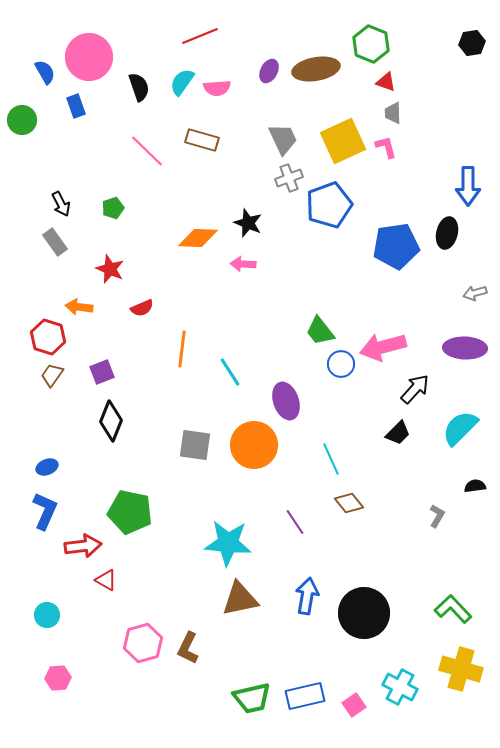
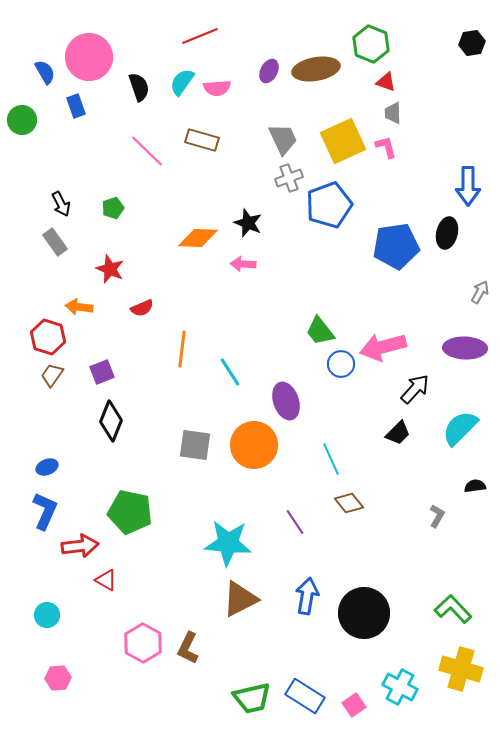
gray arrow at (475, 293): moved 5 px right, 1 px up; rotated 135 degrees clockwise
red arrow at (83, 546): moved 3 px left
brown triangle at (240, 599): rotated 15 degrees counterclockwise
pink hexagon at (143, 643): rotated 15 degrees counterclockwise
blue rectangle at (305, 696): rotated 45 degrees clockwise
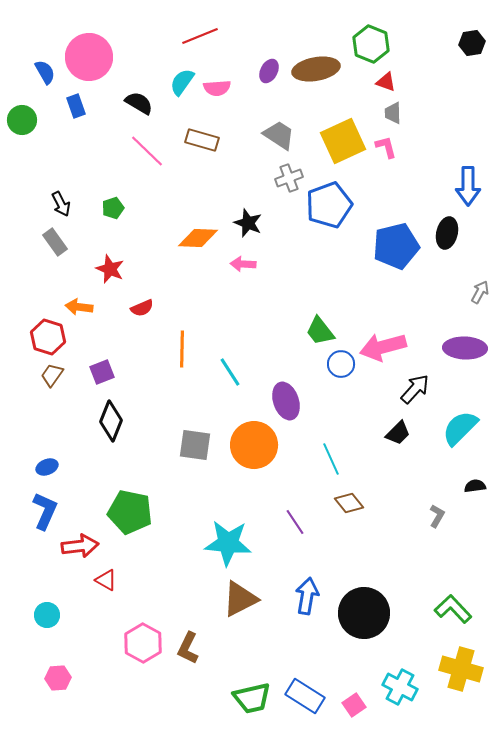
black semicircle at (139, 87): moved 16 px down; rotated 40 degrees counterclockwise
gray trapezoid at (283, 139): moved 4 px left, 4 px up; rotated 32 degrees counterclockwise
blue pentagon at (396, 246): rotated 6 degrees counterclockwise
orange line at (182, 349): rotated 6 degrees counterclockwise
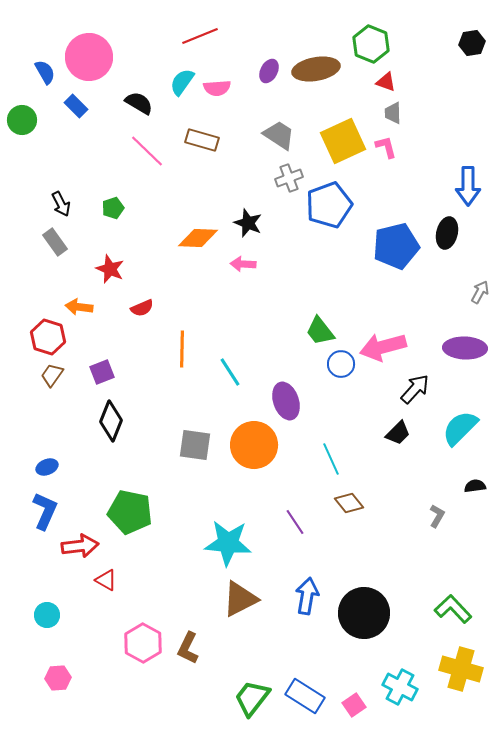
blue rectangle at (76, 106): rotated 25 degrees counterclockwise
green trapezoid at (252, 698): rotated 141 degrees clockwise
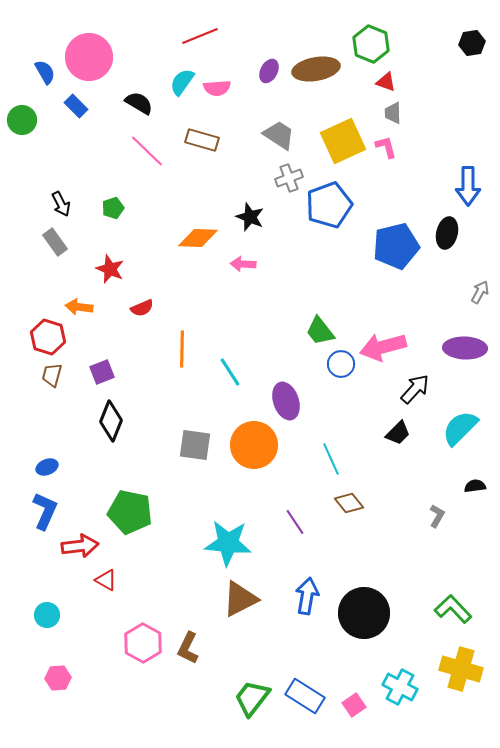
black star at (248, 223): moved 2 px right, 6 px up
brown trapezoid at (52, 375): rotated 20 degrees counterclockwise
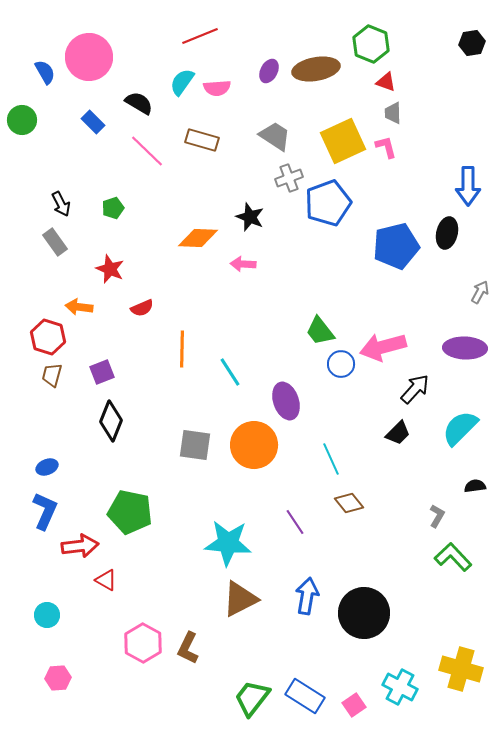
blue rectangle at (76, 106): moved 17 px right, 16 px down
gray trapezoid at (279, 135): moved 4 px left, 1 px down
blue pentagon at (329, 205): moved 1 px left, 2 px up
green L-shape at (453, 609): moved 52 px up
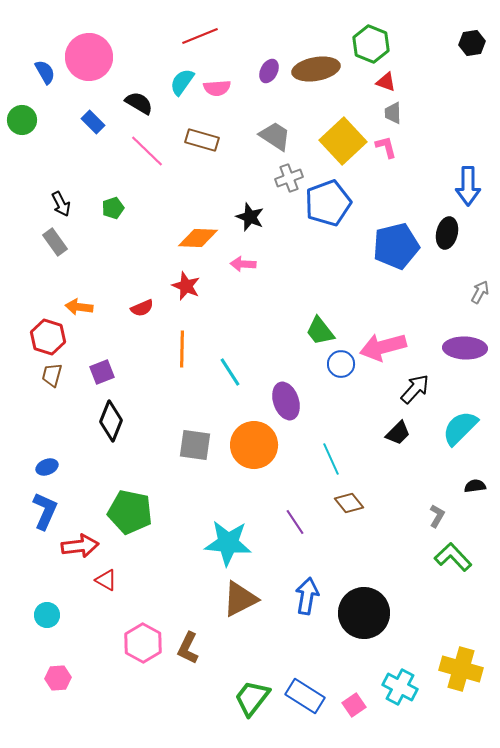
yellow square at (343, 141): rotated 18 degrees counterclockwise
red star at (110, 269): moved 76 px right, 17 px down
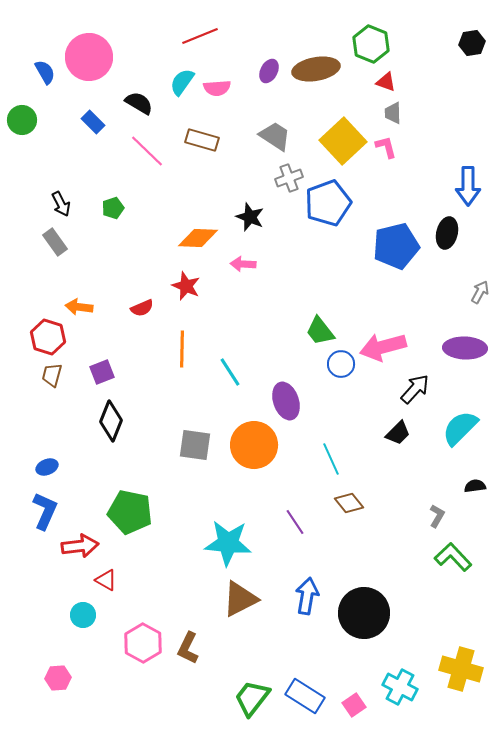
cyan circle at (47, 615): moved 36 px right
